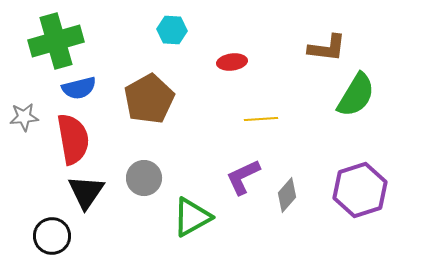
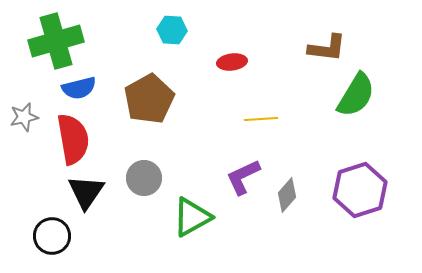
gray star: rotated 8 degrees counterclockwise
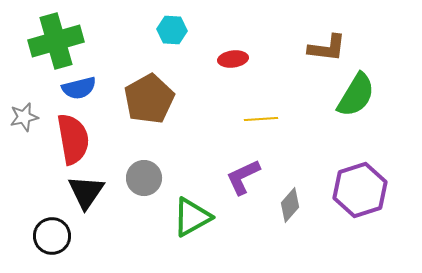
red ellipse: moved 1 px right, 3 px up
gray diamond: moved 3 px right, 10 px down
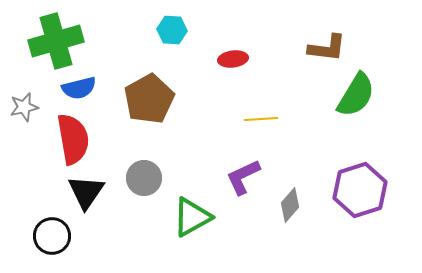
gray star: moved 10 px up
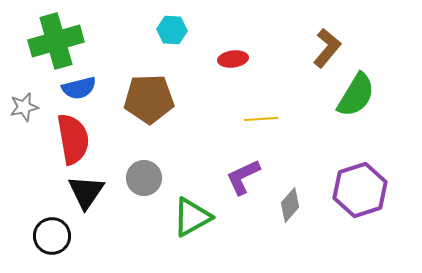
brown L-shape: rotated 57 degrees counterclockwise
brown pentagon: rotated 27 degrees clockwise
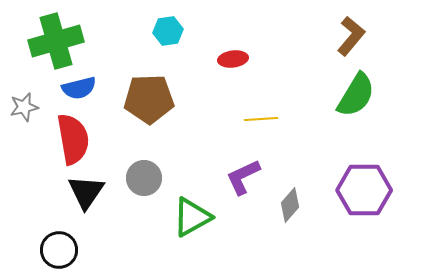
cyan hexagon: moved 4 px left, 1 px down; rotated 12 degrees counterclockwise
brown L-shape: moved 24 px right, 12 px up
purple hexagon: moved 4 px right; rotated 18 degrees clockwise
black circle: moved 7 px right, 14 px down
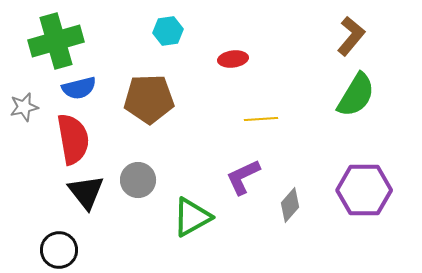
gray circle: moved 6 px left, 2 px down
black triangle: rotated 12 degrees counterclockwise
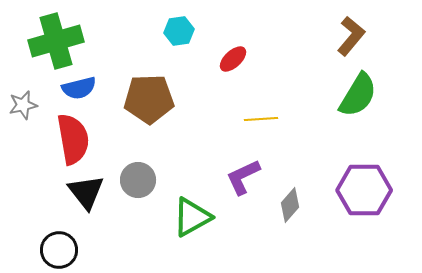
cyan hexagon: moved 11 px right
red ellipse: rotated 36 degrees counterclockwise
green semicircle: moved 2 px right
gray star: moved 1 px left, 2 px up
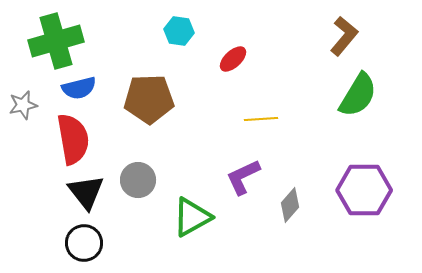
cyan hexagon: rotated 16 degrees clockwise
brown L-shape: moved 7 px left
black circle: moved 25 px right, 7 px up
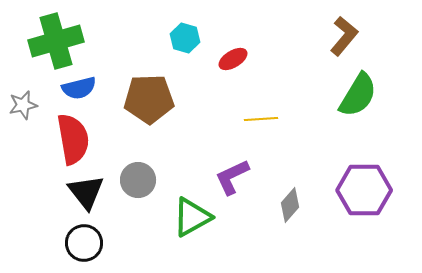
cyan hexagon: moved 6 px right, 7 px down; rotated 8 degrees clockwise
red ellipse: rotated 12 degrees clockwise
purple L-shape: moved 11 px left
